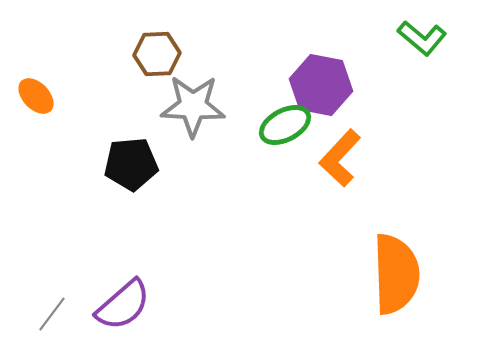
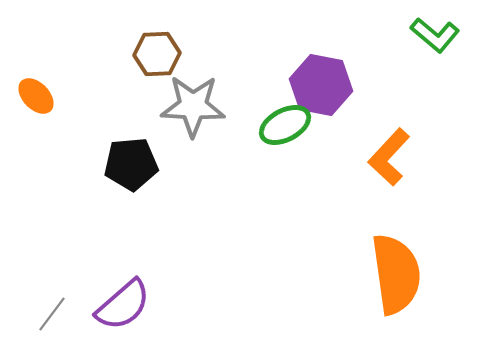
green L-shape: moved 13 px right, 3 px up
orange L-shape: moved 49 px right, 1 px up
orange semicircle: rotated 6 degrees counterclockwise
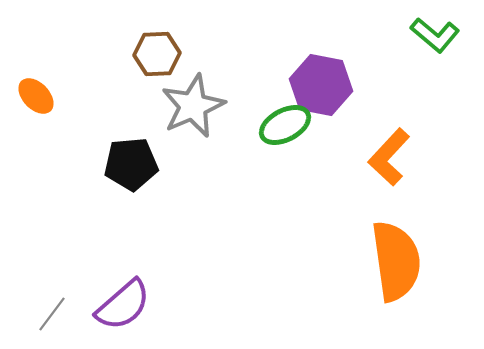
gray star: rotated 26 degrees counterclockwise
orange semicircle: moved 13 px up
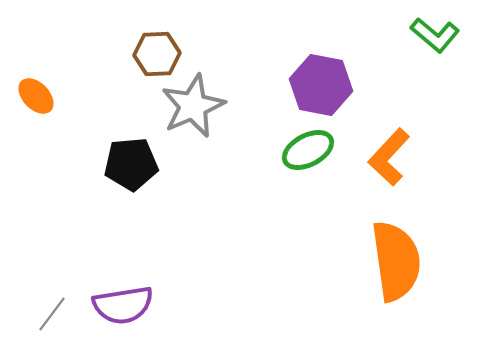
green ellipse: moved 23 px right, 25 px down
purple semicircle: rotated 32 degrees clockwise
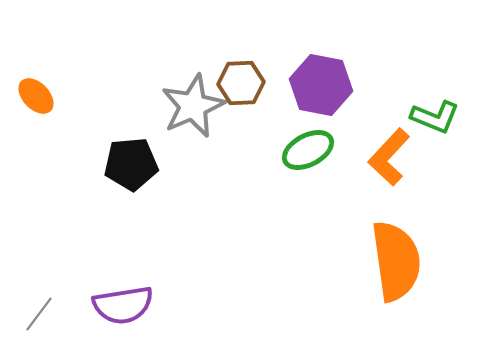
green L-shape: moved 82 px down; rotated 18 degrees counterclockwise
brown hexagon: moved 84 px right, 29 px down
gray line: moved 13 px left
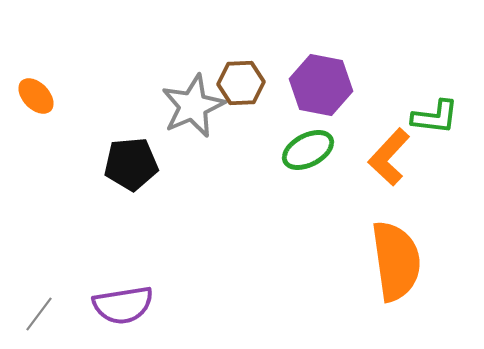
green L-shape: rotated 15 degrees counterclockwise
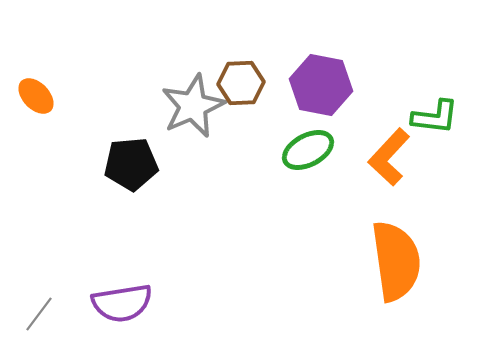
purple semicircle: moved 1 px left, 2 px up
